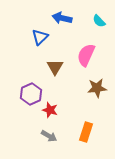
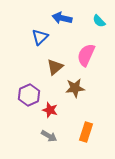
brown triangle: rotated 18 degrees clockwise
brown star: moved 22 px left
purple hexagon: moved 2 px left, 1 px down
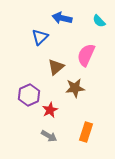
brown triangle: moved 1 px right
red star: rotated 28 degrees clockwise
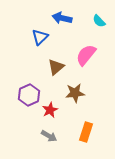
pink semicircle: rotated 15 degrees clockwise
brown star: moved 5 px down
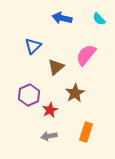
cyan semicircle: moved 2 px up
blue triangle: moved 7 px left, 9 px down
brown star: rotated 24 degrees counterclockwise
gray arrow: rotated 140 degrees clockwise
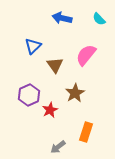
brown triangle: moved 1 px left, 2 px up; rotated 24 degrees counterclockwise
gray arrow: moved 9 px right, 11 px down; rotated 28 degrees counterclockwise
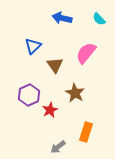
pink semicircle: moved 2 px up
brown star: rotated 12 degrees counterclockwise
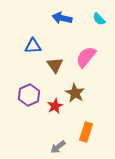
blue triangle: rotated 42 degrees clockwise
pink semicircle: moved 4 px down
red star: moved 5 px right, 4 px up
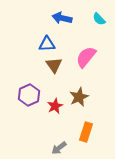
blue triangle: moved 14 px right, 2 px up
brown triangle: moved 1 px left
brown star: moved 4 px right, 4 px down; rotated 18 degrees clockwise
gray arrow: moved 1 px right, 1 px down
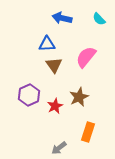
orange rectangle: moved 2 px right
